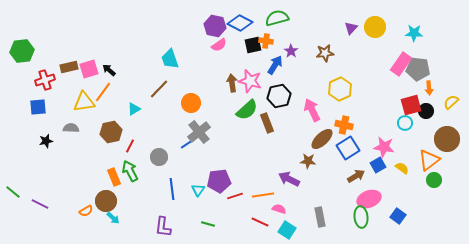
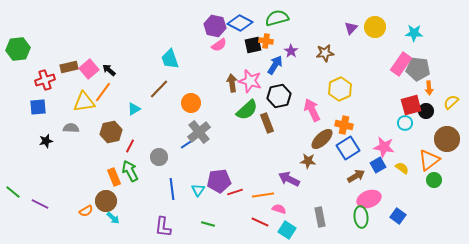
green hexagon at (22, 51): moved 4 px left, 2 px up
pink square at (89, 69): rotated 24 degrees counterclockwise
red line at (235, 196): moved 4 px up
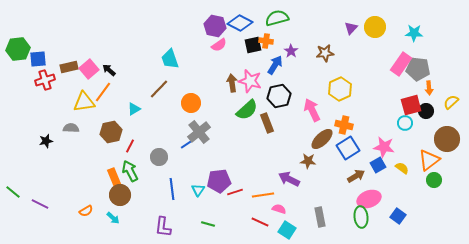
blue square at (38, 107): moved 48 px up
brown circle at (106, 201): moved 14 px right, 6 px up
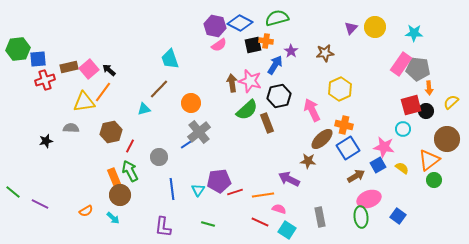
cyan triangle at (134, 109): moved 10 px right; rotated 16 degrees clockwise
cyan circle at (405, 123): moved 2 px left, 6 px down
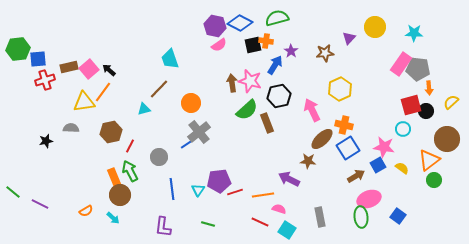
purple triangle at (351, 28): moved 2 px left, 10 px down
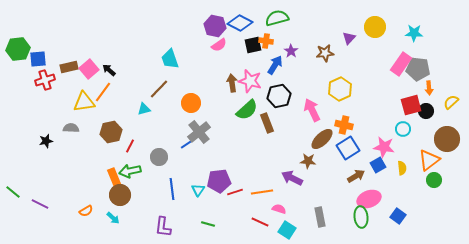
yellow semicircle at (402, 168): rotated 48 degrees clockwise
green arrow at (130, 171): rotated 75 degrees counterclockwise
purple arrow at (289, 179): moved 3 px right, 1 px up
orange line at (263, 195): moved 1 px left, 3 px up
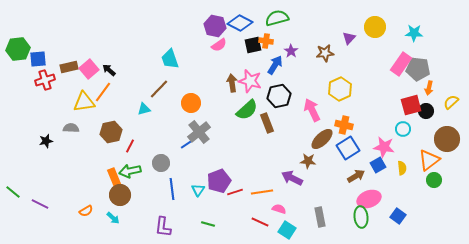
orange arrow at (429, 88): rotated 16 degrees clockwise
gray circle at (159, 157): moved 2 px right, 6 px down
purple pentagon at (219, 181): rotated 15 degrees counterclockwise
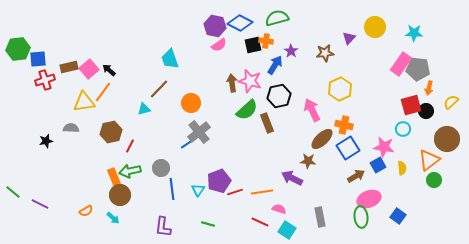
gray circle at (161, 163): moved 5 px down
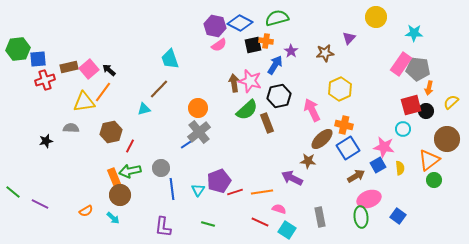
yellow circle at (375, 27): moved 1 px right, 10 px up
brown arrow at (232, 83): moved 2 px right
orange circle at (191, 103): moved 7 px right, 5 px down
yellow semicircle at (402, 168): moved 2 px left
